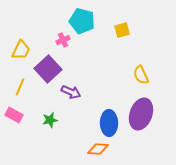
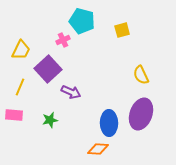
pink rectangle: rotated 24 degrees counterclockwise
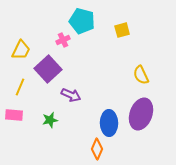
purple arrow: moved 3 px down
orange diamond: moved 1 px left; rotated 70 degrees counterclockwise
